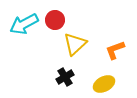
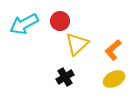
red circle: moved 5 px right, 1 px down
yellow triangle: moved 2 px right
orange L-shape: moved 2 px left; rotated 20 degrees counterclockwise
yellow ellipse: moved 10 px right, 5 px up
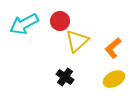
yellow triangle: moved 3 px up
orange L-shape: moved 2 px up
black cross: rotated 24 degrees counterclockwise
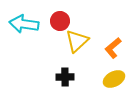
cyan arrow: rotated 36 degrees clockwise
black cross: rotated 36 degrees counterclockwise
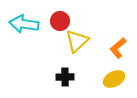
orange L-shape: moved 5 px right
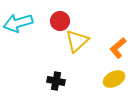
cyan arrow: moved 6 px left, 1 px up; rotated 24 degrees counterclockwise
black cross: moved 9 px left, 4 px down; rotated 12 degrees clockwise
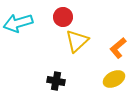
red circle: moved 3 px right, 4 px up
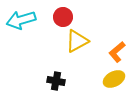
cyan arrow: moved 3 px right, 3 px up
yellow triangle: rotated 15 degrees clockwise
orange L-shape: moved 1 px left, 4 px down
